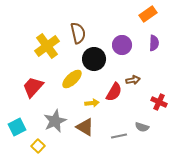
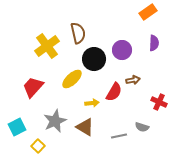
orange rectangle: moved 2 px up
purple circle: moved 5 px down
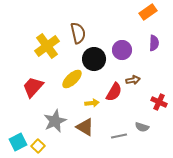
cyan square: moved 1 px right, 15 px down
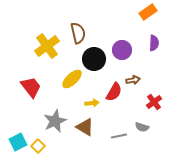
red trapezoid: moved 2 px left; rotated 100 degrees clockwise
red cross: moved 5 px left; rotated 28 degrees clockwise
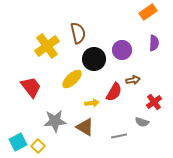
gray star: rotated 20 degrees clockwise
gray semicircle: moved 5 px up
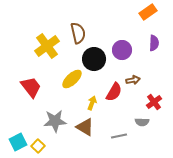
yellow arrow: rotated 64 degrees counterclockwise
gray semicircle: rotated 16 degrees counterclockwise
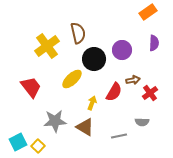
red cross: moved 4 px left, 9 px up
